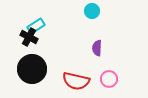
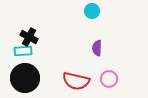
cyan rectangle: moved 13 px left, 25 px down; rotated 30 degrees clockwise
black circle: moved 7 px left, 9 px down
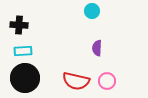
black cross: moved 10 px left, 12 px up; rotated 24 degrees counterclockwise
pink circle: moved 2 px left, 2 px down
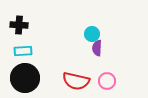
cyan circle: moved 23 px down
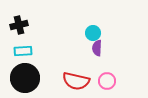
black cross: rotated 18 degrees counterclockwise
cyan circle: moved 1 px right, 1 px up
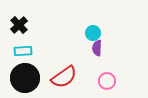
black cross: rotated 30 degrees counterclockwise
red semicircle: moved 12 px left, 4 px up; rotated 48 degrees counterclockwise
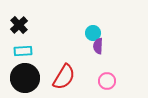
purple semicircle: moved 1 px right, 2 px up
red semicircle: rotated 24 degrees counterclockwise
